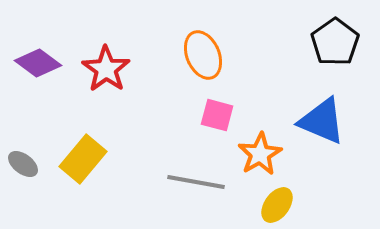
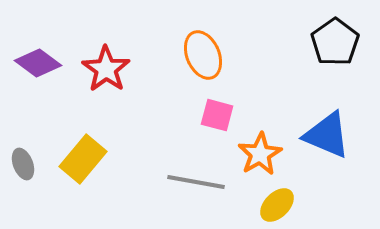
blue triangle: moved 5 px right, 14 px down
gray ellipse: rotated 32 degrees clockwise
yellow ellipse: rotated 9 degrees clockwise
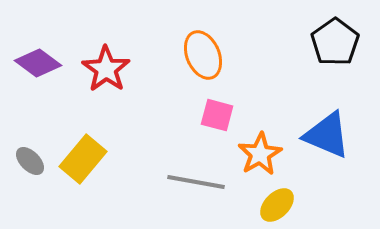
gray ellipse: moved 7 px right, 3 px up; rotated 24 degrees counterclockwise
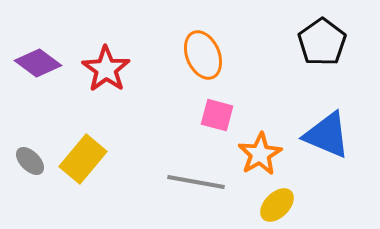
black pentagon: moved 13 px left
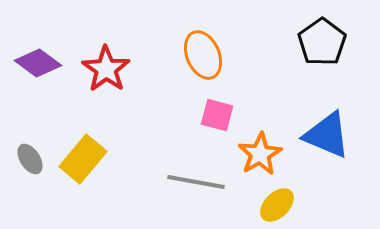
gray ellipse: moved 2 px up; rotated 12 degrees clockwise
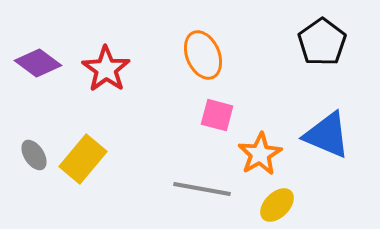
gray ellipse: moved 4 px right, 4 px up
gray line: moved 6 px right, 7 px down
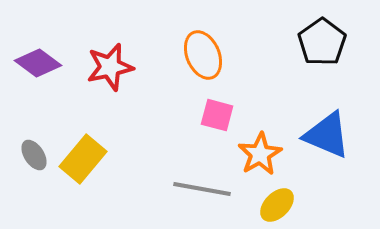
red star: moved 4 px right, 2 px up; rotated 24 degrees clockwise
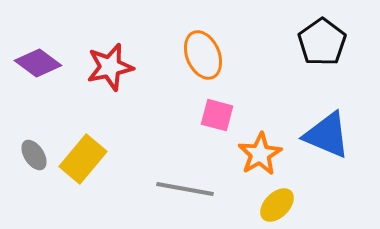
gray line: moved 17 px left
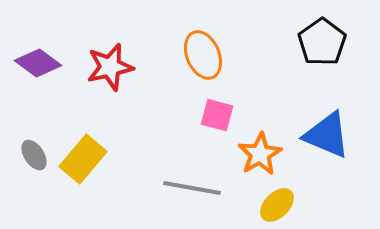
gray line: moved 7 px right, 1 px up
